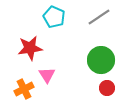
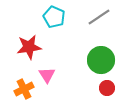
red star: moved 1 px left, 1 px up
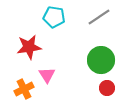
cyan pentagon: rotated 15 degrees counterclockwise
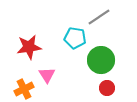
cyan pentagon: moved 21 px right, 21 px down
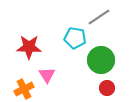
red star: rotated 10 degrees clockwise
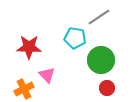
pink triangle: rotated 12 degrees counterclockwise
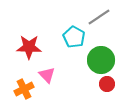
cyan pentagon: moved 1 px left, 1 px up; rotated 20 degrees clockwise
red circle: moved 4 px up
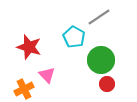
red star: rotated 15 degrees clockwise
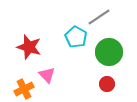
cyan pentagon: moved 2 px right
green circle: moved 8 px right, 8 px up
